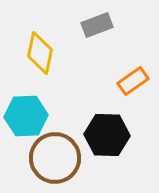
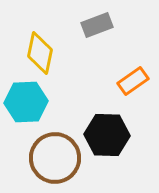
cyan hexagon: moved 14 px up
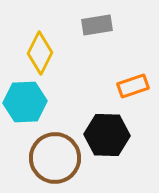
gray rectangle: rotated 12 degrees clockwise
yellow diamond: rotated 15 degrees clockwise
orange rectangle: moved 5 px down; rotated 16 degrees clockwise
cyan hexagon: moved 1 px left
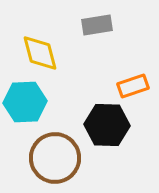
yellow diamond: rotated 42 degrees counterclockwise
black hexagon: moved 10 px up
